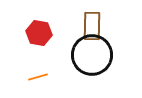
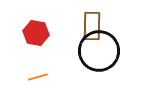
red hexagon: moved 3 px left
black circle: moved 7 px right, 4 px up
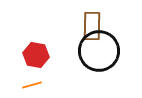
red hexagon: moved 22 px down
orange line: moved 6 px left, 8 px down
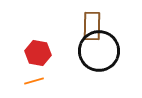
red hexagon: moved 2 px right, 2 px up
orange line: moved 2 px right, 4 px up
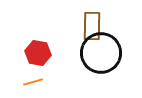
black circle: moved 2 px right, 2 px down
orange line: moved 1 px left, 1 px down
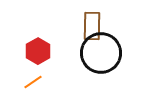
red hexagon: moved 2 px up; rotated 20 degrees clockwise
orange line: rotated 18 degrees counterclockwise
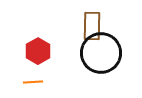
orange line: rotated 30 degrees clockwise
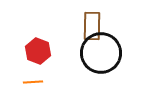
red hexagon: rotated 10 degrees counterclockwise
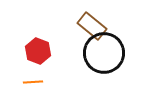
brown rectangle: rotated 52 degrees counterclockwise
black circle: moved 3 px right
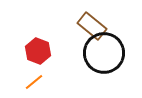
orange line: moved 1 px right; rotated 36 degrees counterclockwise
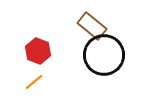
black circle: moved 2 px down
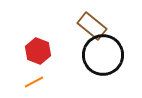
black circle: moved 1 px left
orange line: rotated 12 degrees clockwise
